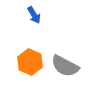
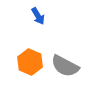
blue arrow: moved 4 px right, 1 px down
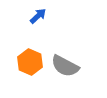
blue arrow: rotated 102 degrees counterclockwise
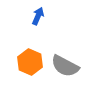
blue arrow: rotated 24 degrees counterclockwise
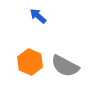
blue arrow: rotated 72 degrees counterclockwise
